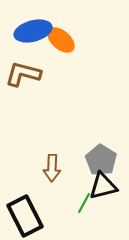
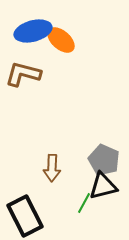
gray pentagon: moved 3 px right; rotated 8 degrees counterclockwise
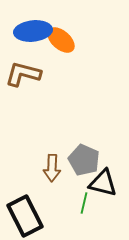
blue ellipse: rotated 9 degrees clockwise
gray pentagon: moved 20 px left
black triangle: moved 3 px up; rotated 28 degrees clockwise
green line: rotated 15 degrees counterclockwise
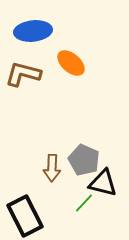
orange ellipse: moved 10 px right, 23 px down
green line: rotated 30 degrees clockwise
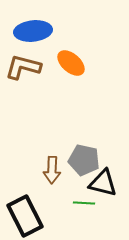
brown L-shape: moved 7 px up
gray pentagon: rotated 12 degrees counterclockwise
brown arrow: moved 2 px down
green line: rotated 50 degrees clockwise
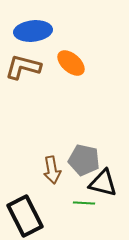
brown arrow: rotated 12 degrees counterclockwise
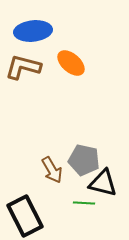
brown arrow: rotated 20 degrees counterclockwise
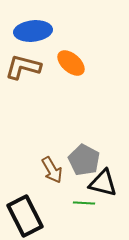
gray pentagon: rotated 16 degrees clockwise
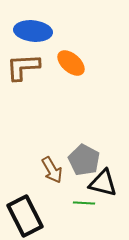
blue ellipse: rotated 12 degrees clockwise
brown L-shape: rotated 18 degrees counterclockwise
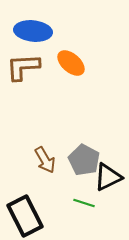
brown arrow: moved 7 px left, 10 px up
black triangle: moved 5 px right, 6 px up; rotated 40 degrees counterclockwise
green line: rotated 15 degrees clockwise
